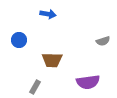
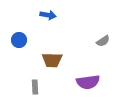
blue arrow: moved 1 px down
gray semicircle: rotated 16 degrees counterclockwise
gray rectangle: rotated 32 degrees counterclockwise
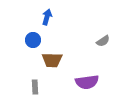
blue arrow: moved 1 px left, 2 px down; rotated 84 degrees counterclockwise
blue circle: moved 14 px right
purple semicircle: moved 1 px left
